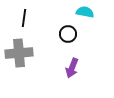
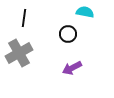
gray cross: rotated 24 degrees counterclockwise
purple arrow: rotated 42 degrees clockwise
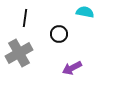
black line: moved 1 px right
black circle: moved 9 px left
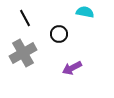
black line: rotated 36 degrees counterclockwise
gray cross: moved 4 px right
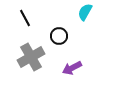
cyan semicircle: rotated 72 degrees counterclockwise
black circle: moved 2 px down
gray cross: moved 8 px right, 4 px down
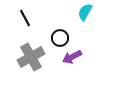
black circle: moved 1 px right, 2 px down
purple arrow: moved 11 px up
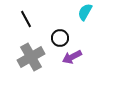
black line: moved 1 px right, 1 px down
